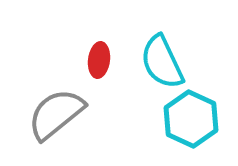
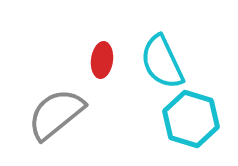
red ellipse: moved 3 px right
cyan hexagon: rotated 8 degrees counterclockwise
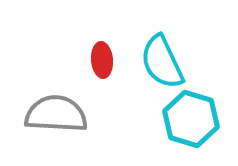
red ellipse: rotated 12 degrees counterclockwise
gray semicircle: rotated 42 degrees clockwise
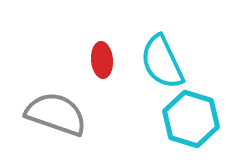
gray semicircle: rotated 16 degrees clockwise
